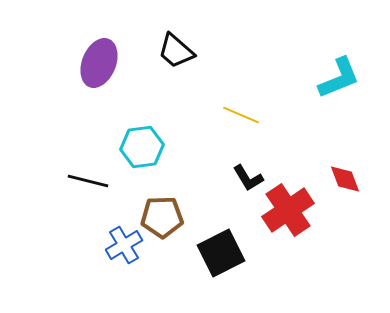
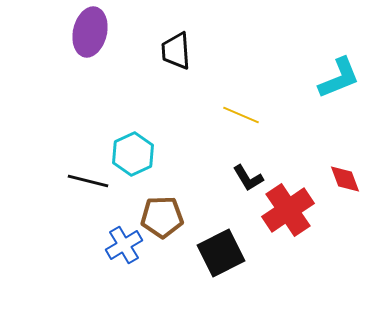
black trapezoid: rotated 45 degrees clockwise
purple ellipse: moved 9 px left, 31 px up; rotated 9 degrees counterclockwise
cyan hexagon: moved 9 px left, 7 px down; rotated 18 degrees counterclockwise
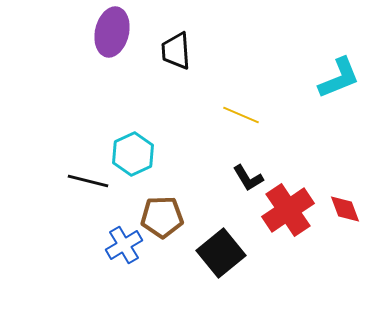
purple ellipse: moved 22 px right
red diamond: moved 30 px down
black square: rotated 12 degrees counterclockwise
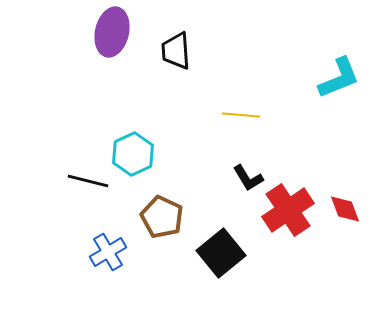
yellow line: rotated 18 degrees counterclockwise
brown pentagon: rotated 27 degrees clockwise
blue cross: moved 16 px left, 7 px down
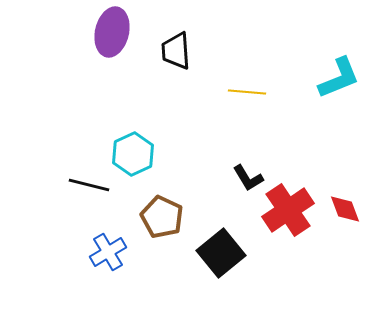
yellow line: moved 6 px right, 23 px up
black line: moved 1 px right, 4 px down
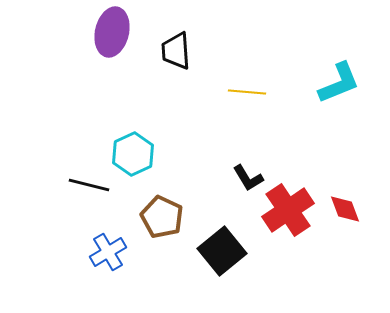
cyan L-shape: moved 5 px down
black square: moved 1 px right, 2 px up
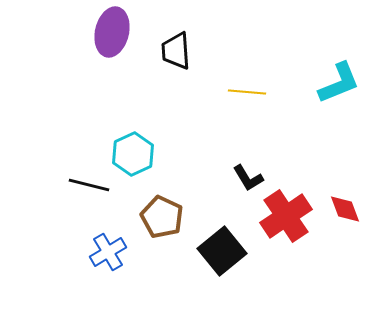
red cross: moved 2 px left, 6 px down
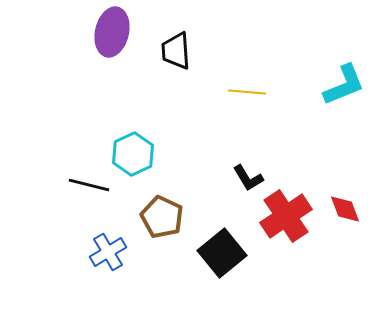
cyan L-shape: moved 5 px right, 2 px down
black square: moved 2 px down
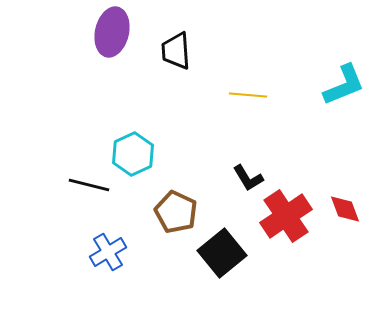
yellow line: moved 1 px right, 3 px down
brown pentagon: moved 14 px right, 5 px up
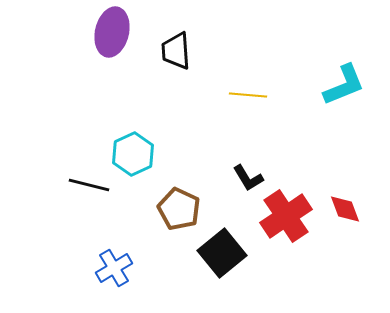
brown pentagon: moved 3 px right, 3 px up
blue cross: moved 6 px right, 16 px down
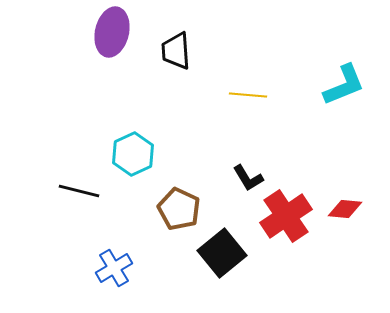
black line: moved 10 px left, 6 px down
red diamond: rotated 64 degrees counterclockwise
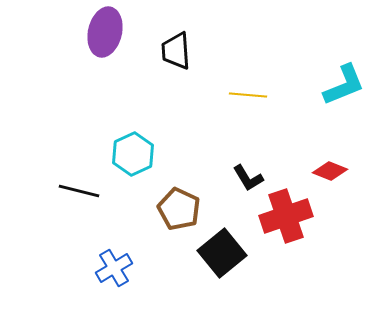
purple ellipse: moved 7 px left
red diamond: moved 15 px left, 38 px up; rotated 16 degrees clockwise
red cross: rotated 15 degrees clockwise
